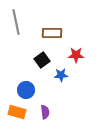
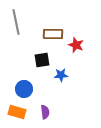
brown rectangle: moved 1 px right, 1 px down
red star: moved 10 px up; rotated 21 degrees clockwise
black square: rotated 28 degrees clockwise
blue circle: moved 2 px left, 1 px up
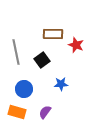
gray line: moved 30 px down
black square: rotated 28 degrees counterclockwise
blue star: moved 9 px down
purple semicircle: rotated 136 degrees counterclockwise
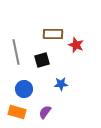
black square: rotated 21 degrees clockwise
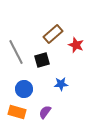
brown rectangle: rotated 42 degrees counterclockwise
gray line: rotated 15 degrees counterclockwise
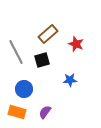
brown rectangle: moved 5 px left
red star: moved 1 px up
blue star: moved 9 px right, 4 px up
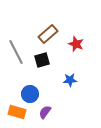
blue circle: moved 6 px right, 5 px down
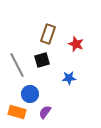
brown rectangle: rotated 30 degrees counterclockwise
gray line: moved 1 px right, 13 px down
blue star: moved 1 px left, 2 px up
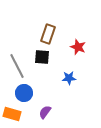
red star: moved 2 px right, 3 px down
black square: moved 3 px up; rotated 21 degrees clockwise
gray line: moved 1 px down
blue circle: moved 6 px left, 1 px up
orange rectangle: moved 5 px left, 2 px down
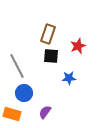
red star: moved 1 px up; rotated 28 degrees clockwise
black square: moved 9 px right, 1 px up
